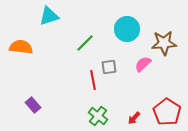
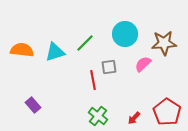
cyan triangle: moved 6 px right, 36 px down
cyan circle: moved 2 px left, 5 px down
orange semicircle: moved 1 px right, 3 px down
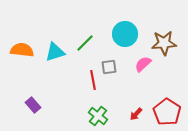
red arrow: moved 2 px right, 4 px up
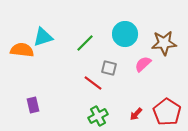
cyan triangle: moved 12 px left, 15 px up
gray square: moved 1 px down; rotated 21 degrees clockwise
red line: moved 3 px down; rotated 42 degrees counterclockwise
purple rectangle: rotated 28 degrees clockwise
green cross: rotated 24 degrees clockwise
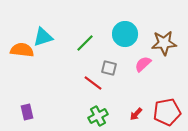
purple rectangle: moved 6 px left, 7 px down
red pentagon: rotated 28 degrees clockwise
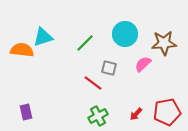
purple rectangle: moved 1 px left
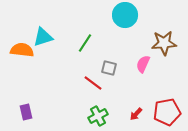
cyan circle: moved 19 px up
green line: rotated 12 degrees counterclockwise
pink semicircle: rotated 24 degrees counterclockwise
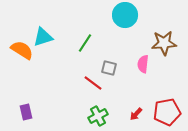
orange semicircle: rotated 25 degrees clockwise
pink semicircle: rotated 18 degrees counterclockwise
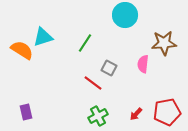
gray square: rotated 14 degrees clockwise
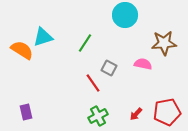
pink semicircle: rotated 96 degrees clockwise
red line: rotated 18 degrees clockwise
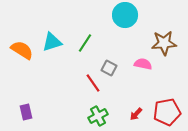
cyan triangle: moved 9 px right, 5 px down
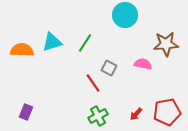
brown star: moved 2 px right, 1 px down
orange semicircle: rotated 30 degrees counterclockwise
purple rectangle: rotated 35 degrees clockwise
